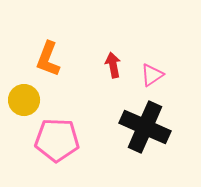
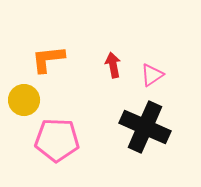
orange L-shape: rotated 63 degrees clockwise
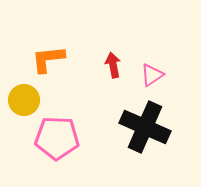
pink pentagon: moved 2 px up
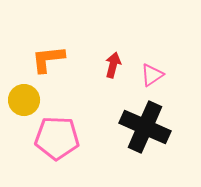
red arrow: rotated 25 degrees clockwise
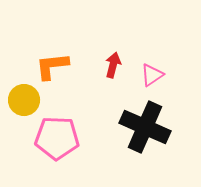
orange L-shape: moved 4 px right, 7 px down
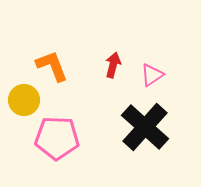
orange L-shape: rotated 75 degrees clockwise
black cross: rotated 18 degrees clockwise
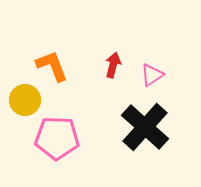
yellow circle: moved 1 px right
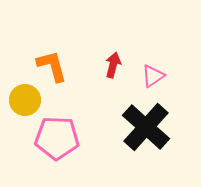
orange L-shape: rotated 6 degrees clockwise
pink triangle: moved 1 px right, 1 px down
black cross: moved 1 px right
